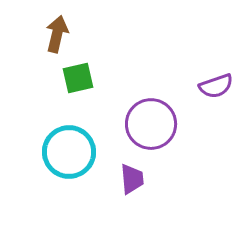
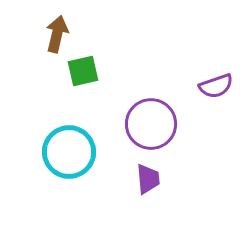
green square: moved 5 px right, 7 px up
purple trapezoid: moved 16 px right
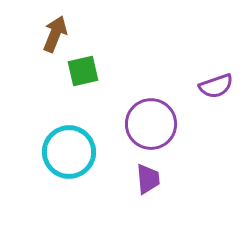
brown arrow: moved 2 px left; rotated 9 degrees clockwise
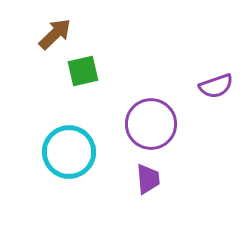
brown arrow: rotated 24 degrees clockwise
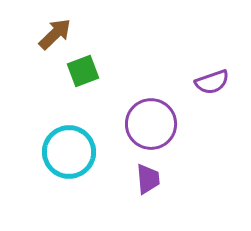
green square: rotated 8 degrees counterclockwise
purple semicircle: moved 4 px left, 4 px up
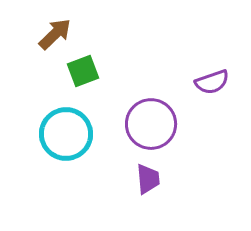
cyan circle: moved 3 px left, 18 px up
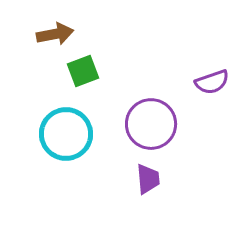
brown arrow: rotated 33 degrees clockwise
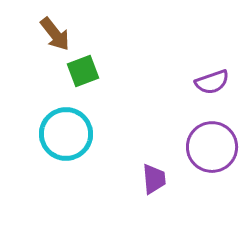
brown arrow: rotated 63 degrees clockwise
purple circle: moved 61 px right, 23 px down
purple trapezoid: moved 6 px right
